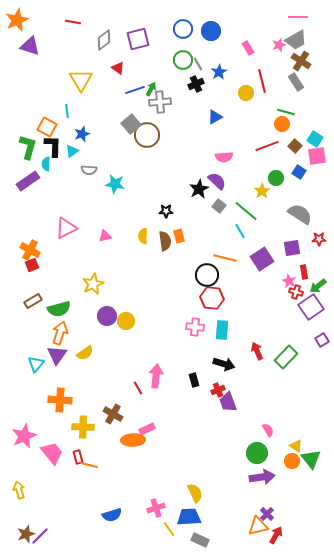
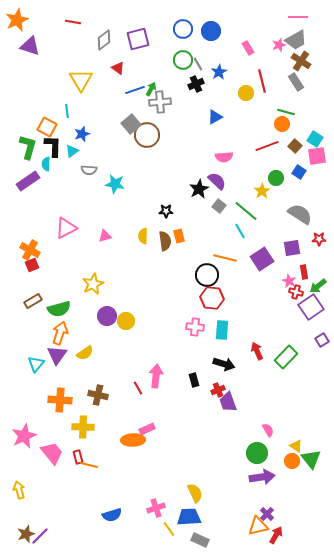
brown cross at (113, 414): moved 15 px left, 19 px up; rotated 18 degrees counterclockwise
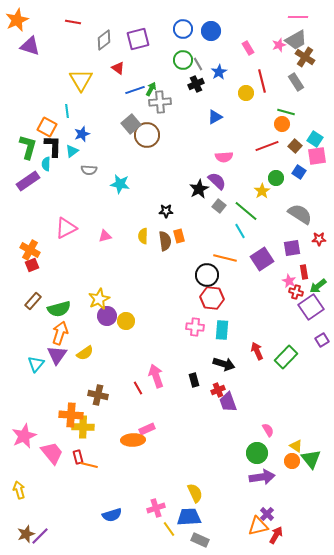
brown cross at (301, 61): moved 4 px right, 4 px up
cyan star at (115, 184): moved 5 px right
yellow star at (93, 284): moved 6 px right, 15 px down
brown rectangle at (33, 301): rotated 18 degrees counterclockwise
pink arrow at (156, 376): rotated 25 degrees counterclockwise
orange cross at (60, 400): moved 11 px right, 15 px down
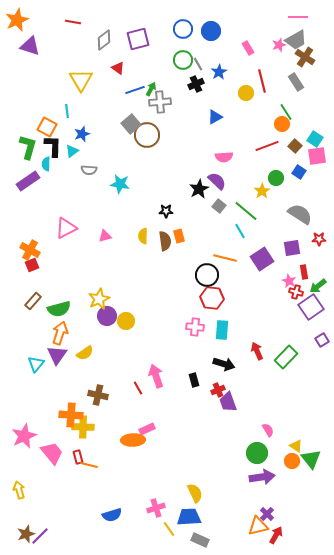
green line at (286, 112): rotated 42 degrees clockwise
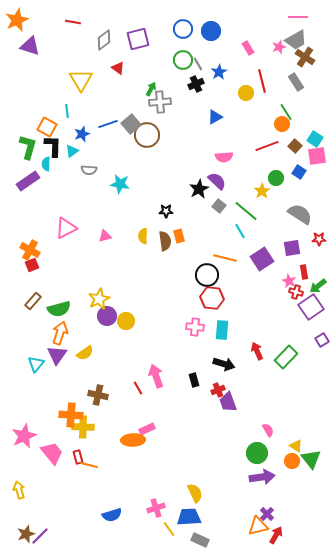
pink star at (279, 45): moved 2 px down
blue line at (135, 90): moved 27 px left, 34 px down
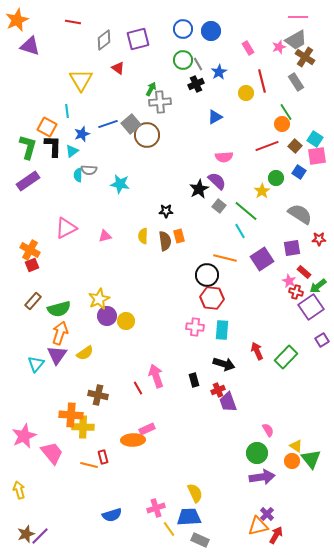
cyan semicircle at (46, 164): moved 32 px right, 11 px down
red rectangle at (304, 272): rotated 40 degrees counterclockwise
red rectangle at (78, 457): moved 25 px right
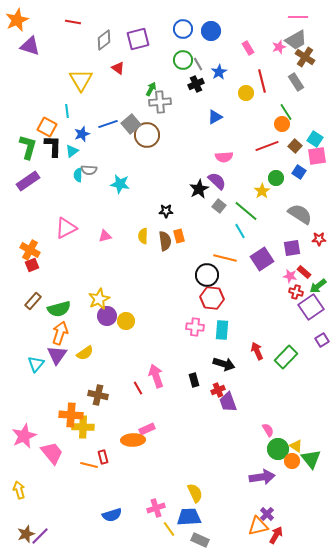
pink star at (289, 281): moved 1 px right, 5 px up; rotated 16 degrees counterclockwise
green circle at (257, 453): moved 21 px right, 4 px up
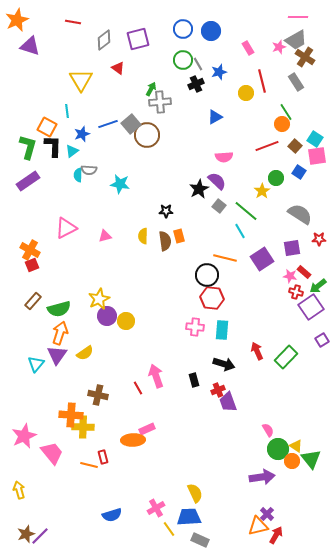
blue star at (219, 72): rotated 14 degrees clockwise
pink cross at (156, 508): rotated 12 degrees counterclockwise
